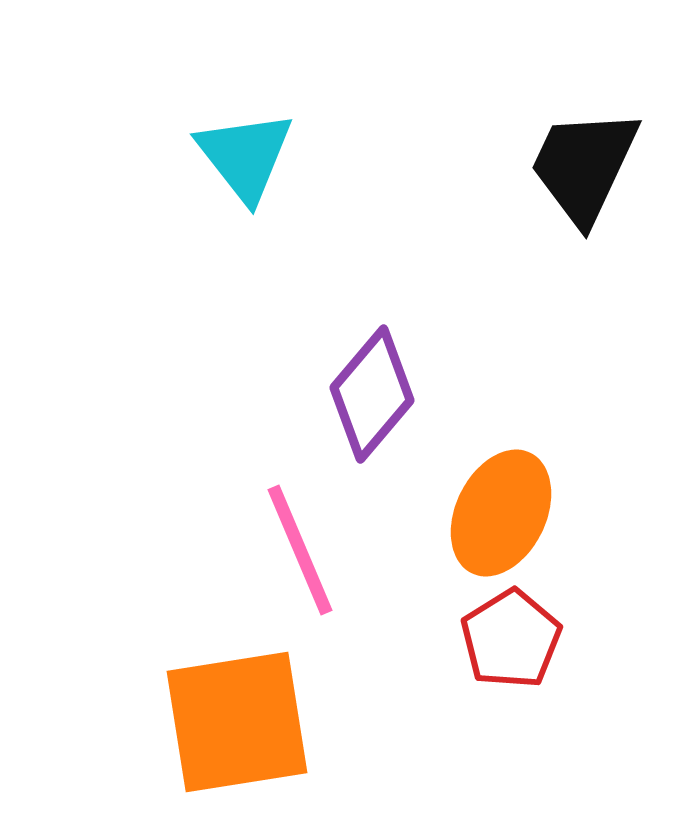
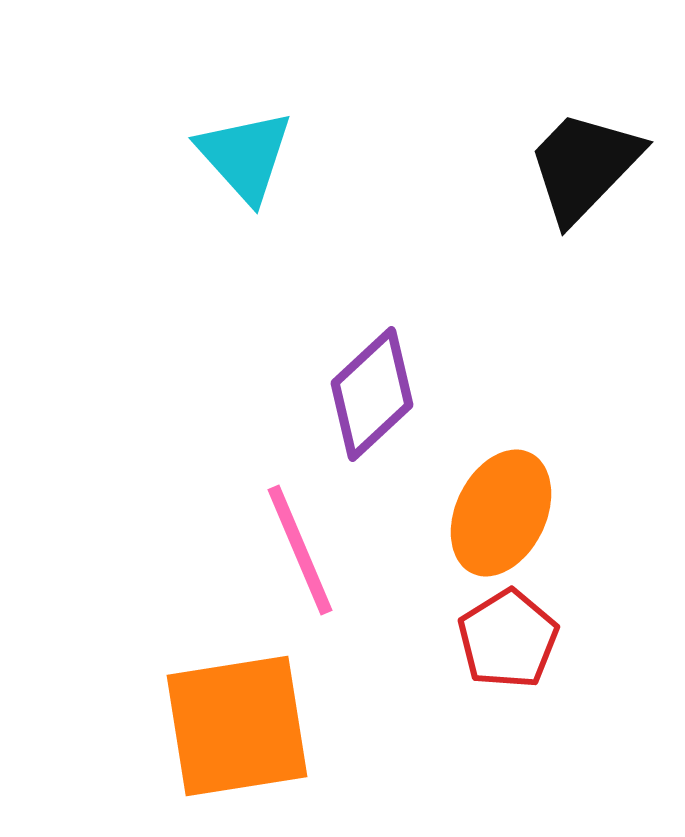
cyan triangle: rotated 4 degrees counterclockwise
black trapezoid: rotated 19 degrees clockwise
purple diamond: rotated 7 degrees clockwise
red pentagon: moved 3 px left
orange square: moved 4 px down
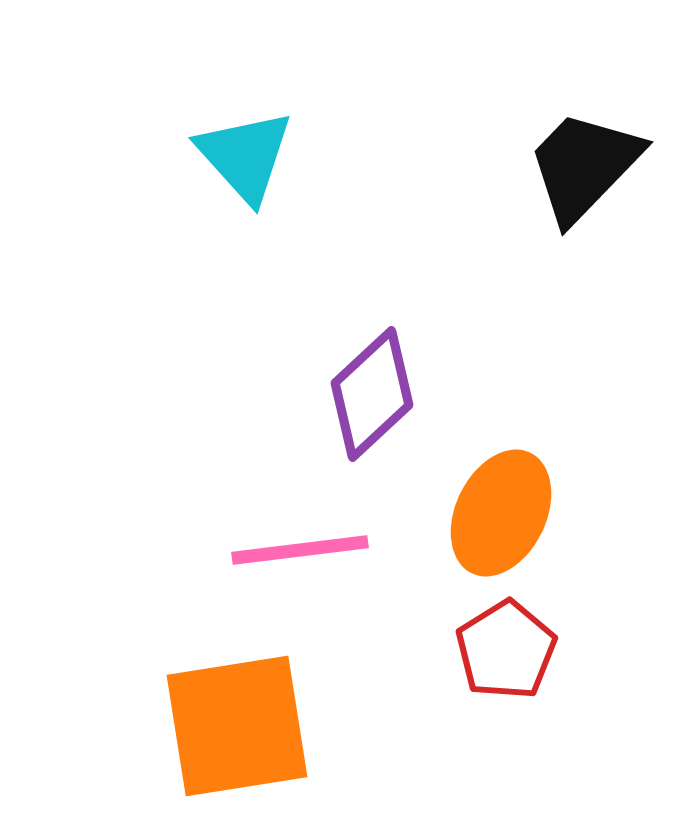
pink line: rotated 74 degrees counterclockwise
red pentagon: moved 2 px left, 11 px down
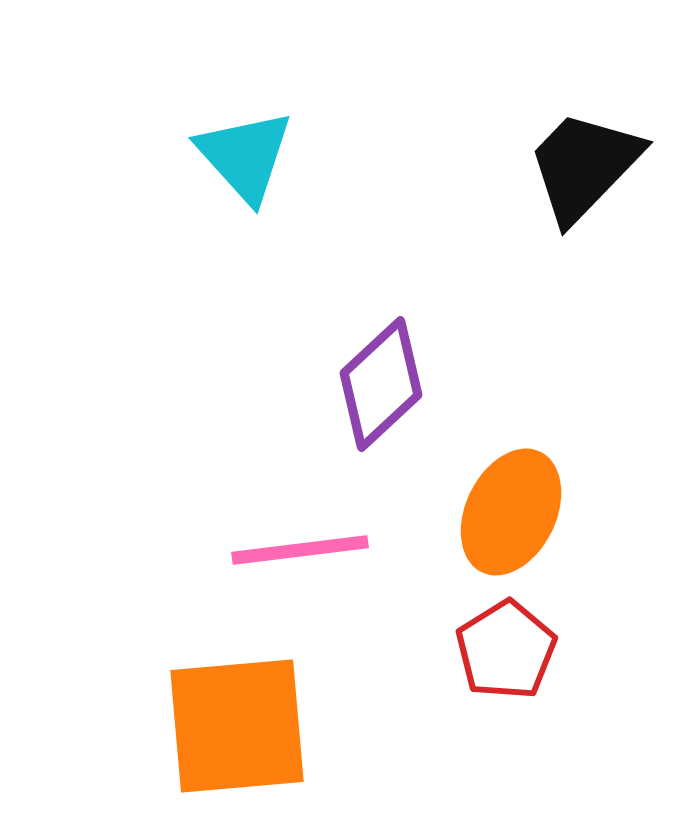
purple diamond: moved 9 px right, 10 px up
orange ellipse: moved 10 px right, 1 px up
orange square: rotated 4 degrees clockwise
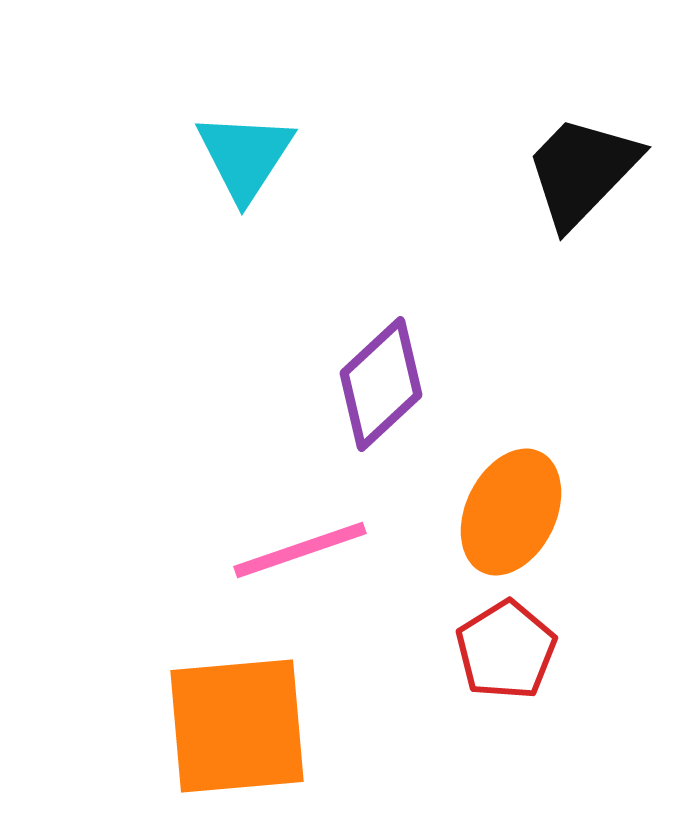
cyan triangle: rotated 15 degrees clockwise
black trapezoid: moved 2 px left, 5 px down
pink line: rotated 12 degrees counterclockwise
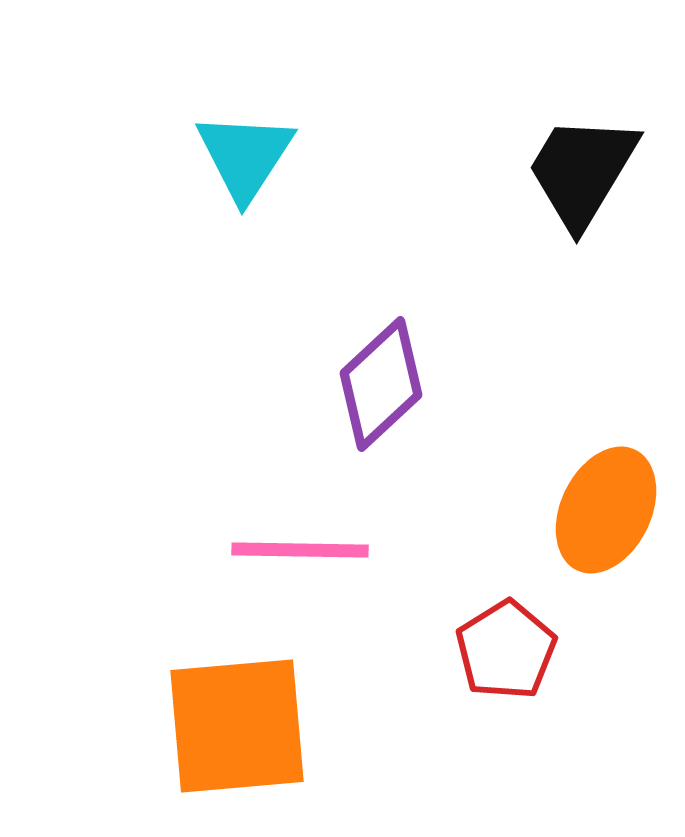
black trapezoid: rotated 13 degrees counterclockwise
orange ellipse: moved 95 px right, 2 px up
pink line: rotated 20 degrees clockwise
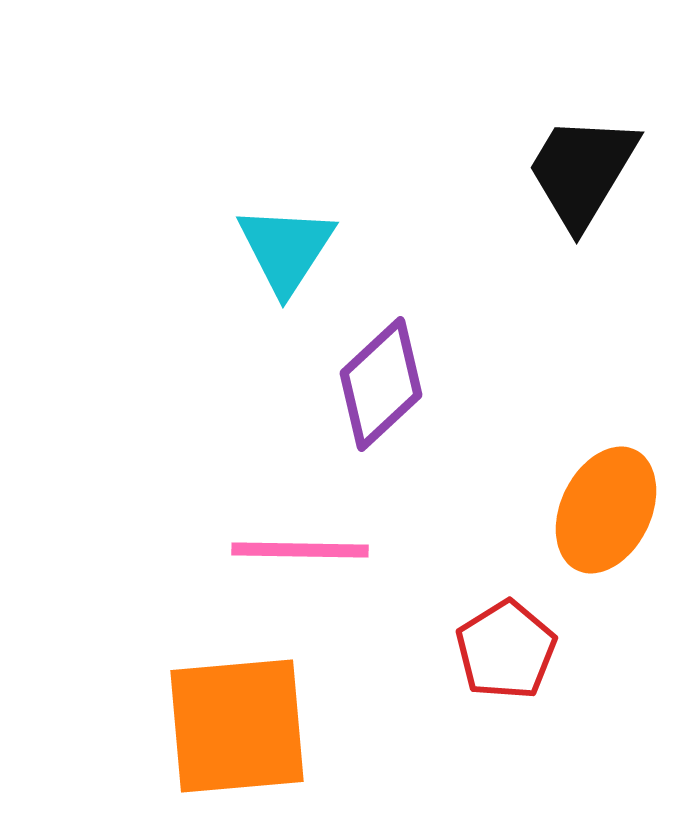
cyan triangle: moved 41 px right, 93 px down
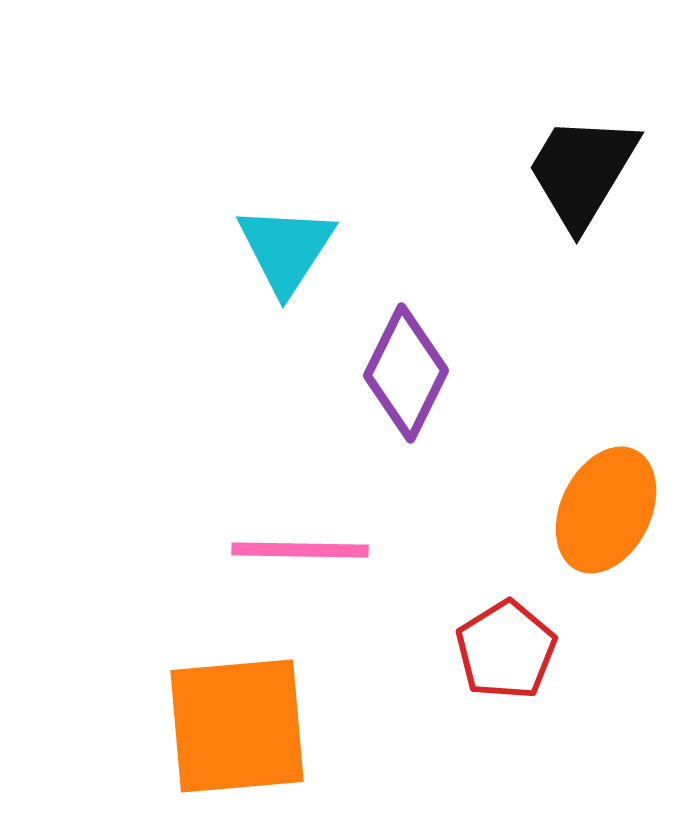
purple diamond: moved 25 px right, 11 px up; rotated 21 degrees counterclockwise
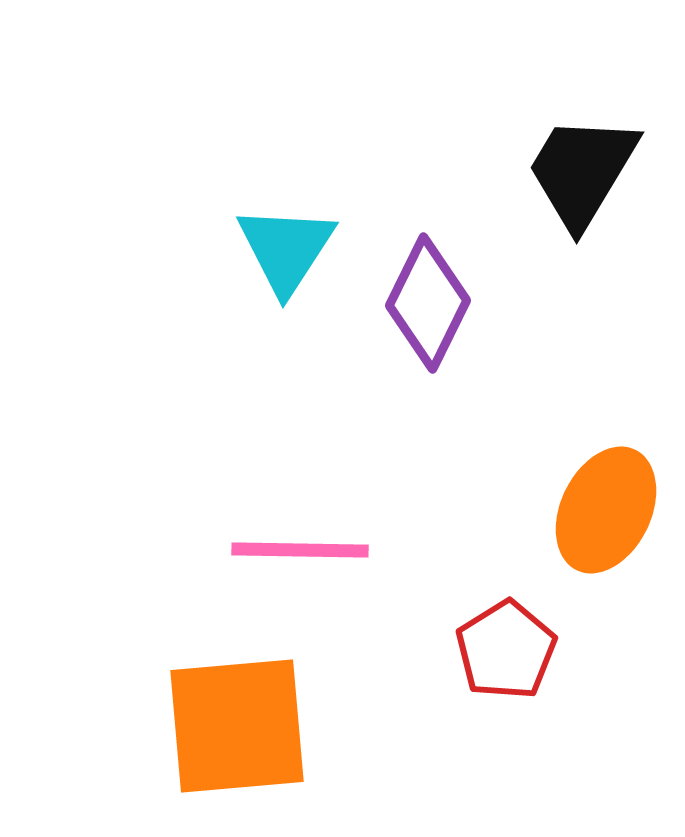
purple diamond: moved 22 px right, 70 px up
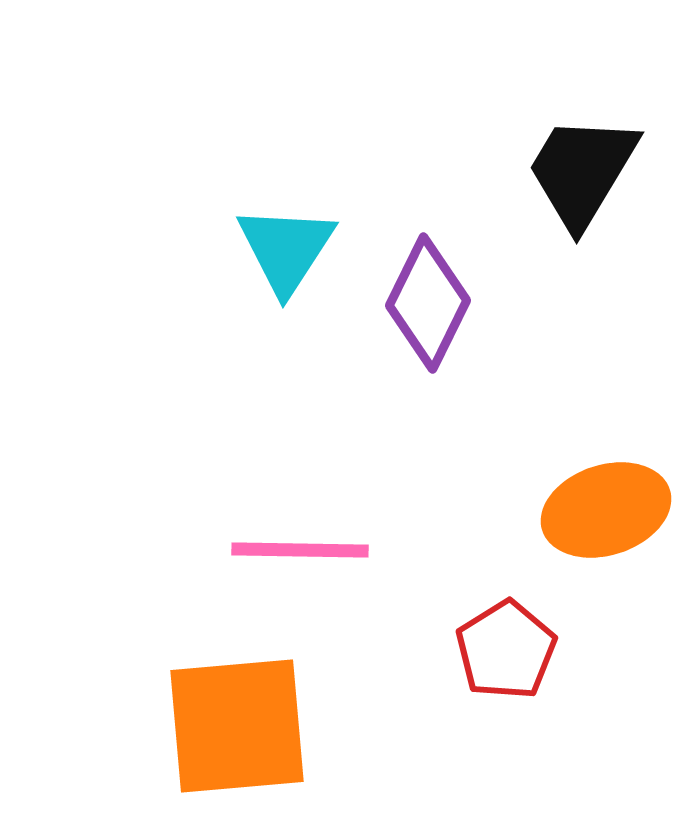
orange ellipse: rotated 46 degrees clockwise
